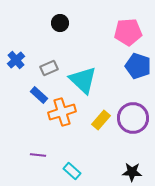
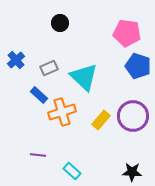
pink pentagon: moved 1 px left, 1 px down; rotated 12 degrees clockwise
cyan triangle: moved 1 px right, 3 px up
purple circle: moved 2 px up
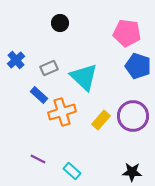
purple line: moved 4 px down; rotated 21 degrees clockwise
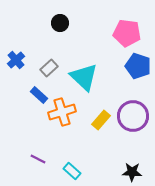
gray rectangle: rotated 18 degrees counterclockwise
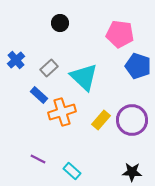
pink pentagon: moved 7 px left, 1 px down
purple circle: moved 1 px left, 4 px down
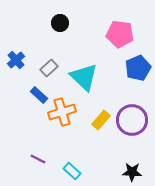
blue pentagon: moved 2 px down; rotated 30 degrees clockwise
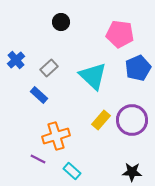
black circle: moved 1 px right, 1 px up
cyan triangle: moved 9 px right, 1 px up
orange cross: moved 6 px left, 24 px down
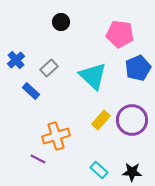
blue rectangle: moved 8 px left, 4 px up
cyan rectangle: moved 27 px right, 1 px up
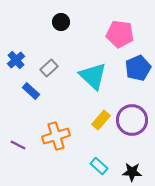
purple line: moved 20 px left, 14 px up
cyan rectangle: moved 4 px up
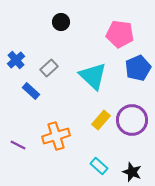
black star: rotated 18 degrees clockwise
